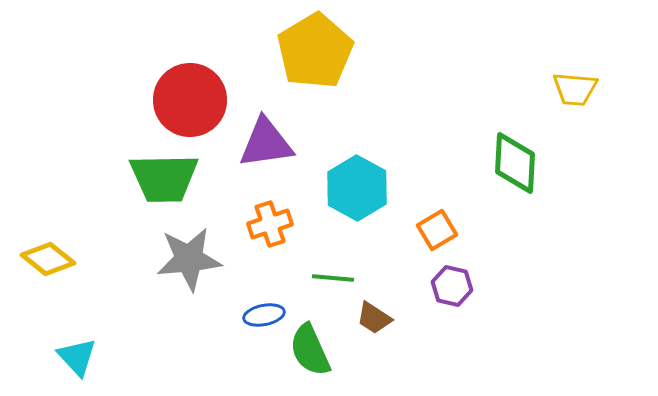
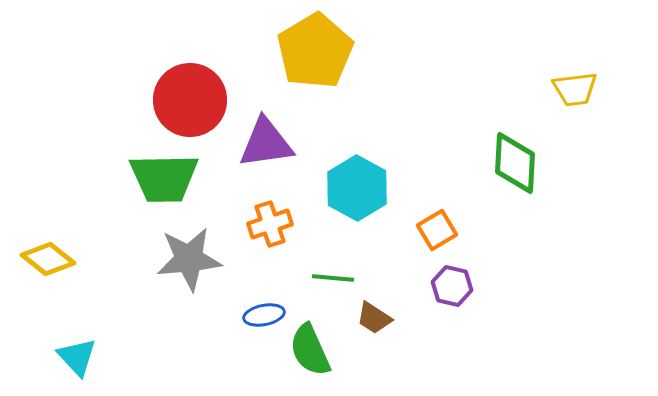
yellow trapezoid: rotated 12 degrees counterclockwise
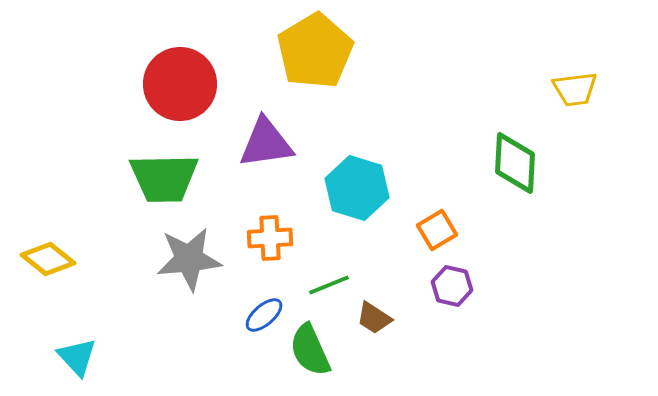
red circle: moved 10 px left, 16 px up
cyan hexagon: rotated 12 degrees counterclockwise
orange cross: moved 14 px down; rotated 15 degrees clockwise
green line: moved 4 px left, 7 px down; rotated 27 degrees counterclockwise
blue ellipse: rotated 30 degrees counterclockwise
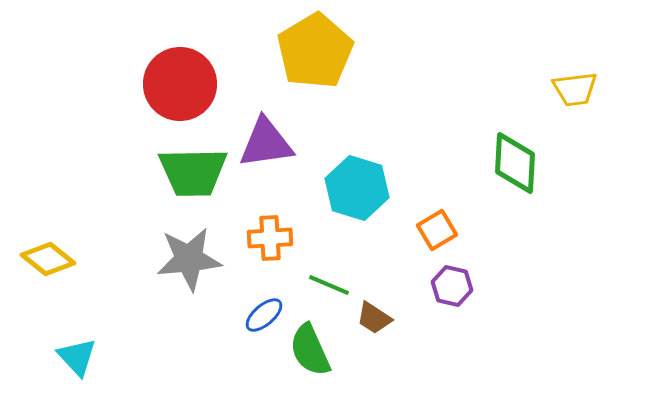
green trapezoid: moved 29 px right, 6 px up
green line: rotated 45 degrees clockwise
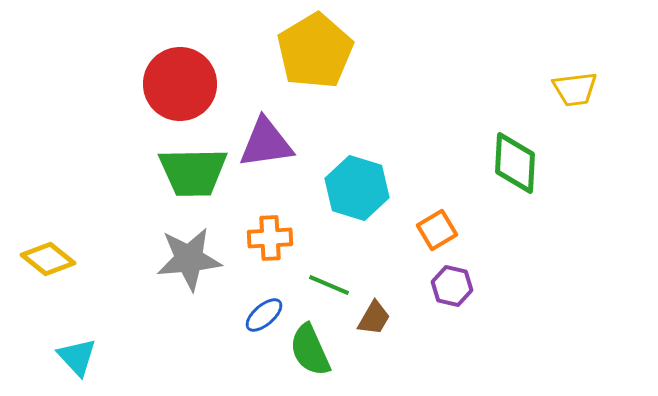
brown trapezoid: rotated 93 degrees counterclockwise
